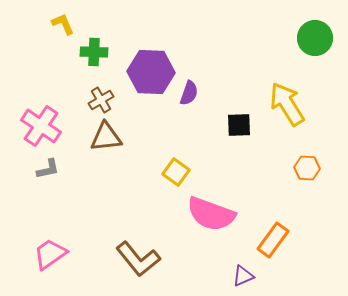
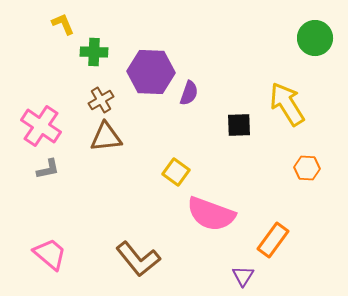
pink trapezoid: rotated 75 degrees clockwise
purple triangle: rotated 35 degrees counterclockwise
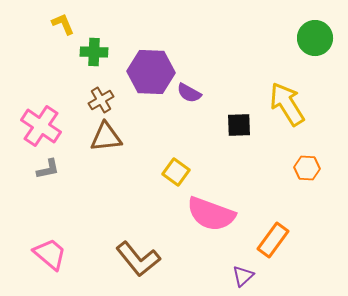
purple semicircle: rotated 100 degrees clockwise
purple triangle: rotated 15 degrees clockwise
